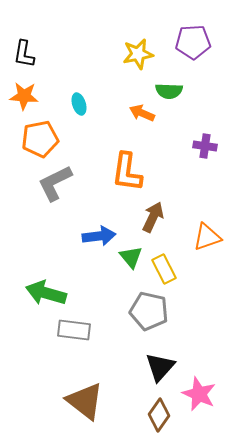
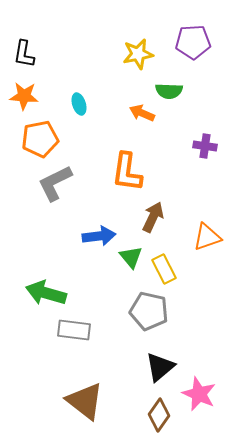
black triangle: rotated 8 degrees clockwise
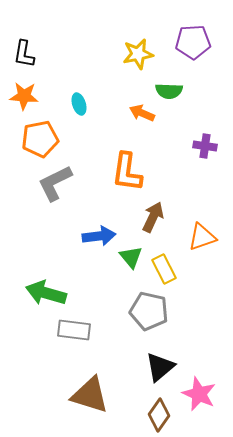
orange triangle: moved 5 px left
brown triangle: moved 5 px right, 6 px up; rotated 21 degrees counterclockwise
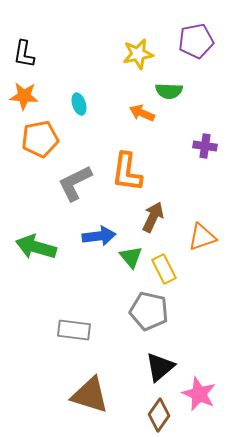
purple pentagon: moved 3 px right, 1 px up; rotated 8 degrees counterclockwise
gray L-shape: moved 20 px right
green arrow: moved 10 px left, 46 px up
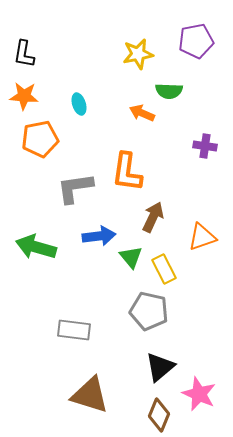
gray L-shape: moved 5 px down; rotated 18 degrees clockwise
brown diamond: rotated 12 degrees counterclockwise
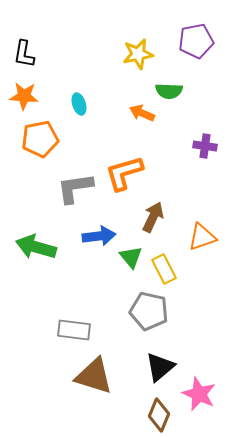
orange L-shape: moved 3 px left, 1 px down; rotated 66 degrees clockwise
brown triangle: moved 4 px right, 19 px up
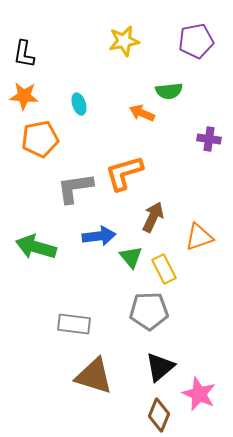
yellow star: moved 14 px left, 13 px up
green semicircle: rotated 8 degrees counterclockwise
purple cross: moved 4 px right, 7 px up
orange triangle: moved 3 px left
gray pentagon: rotated 15 degrees counterclockwise
gray rectangle: moved 6 px up
